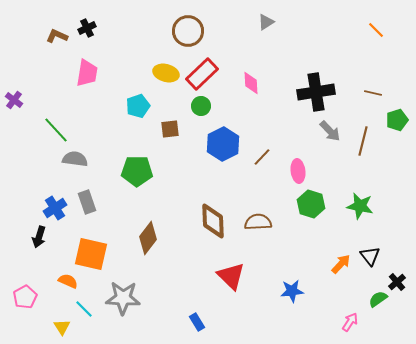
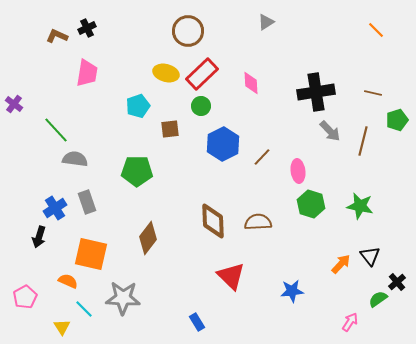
purple cross at (14, 100): moved 4 px down
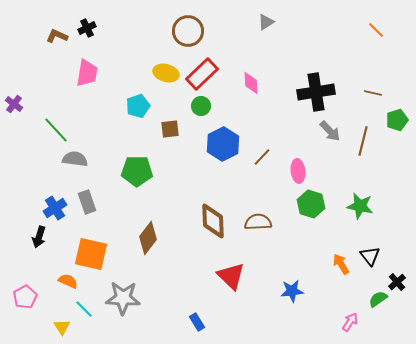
orange arrow at (341, 264): rotated 75 degrees counterclockwise
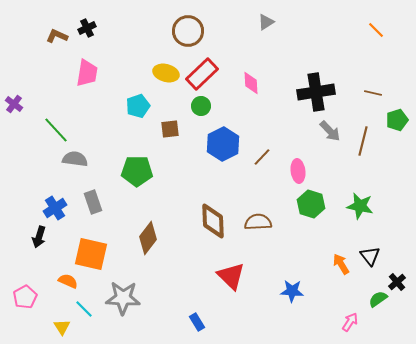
gray rectangle at (87, 202): moved 6 px right
blue star at (292, 291): rotated 10 degrees clockwise
